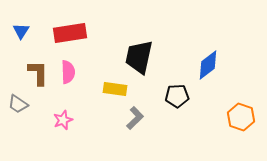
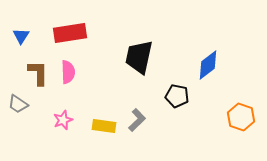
blue triangle: moved 5 px down
yellow rectangle: moved 11 px left, 37 px down
black pentagon: rotated 15 degrees clockwise
gray L-shape: moved 2 px right, 2 px down
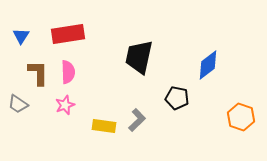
red rectangle: moved 2 px left, 1 px down
black pentagon: moved 2 px down
pink star: moved 2 px right, 15 px up
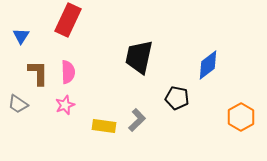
red rectangle: moved 14 px up; rotated 56 degrees counterclockwise
orange hexagon: rotated 12 degrees clockwise
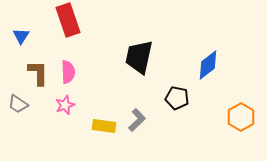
red rectangle: rotated 44 degrees counterclockwise
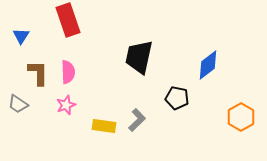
pink star: moved 1 px right
